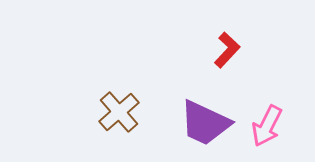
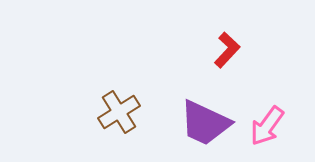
brown cross: rotated 9 degrees clockwise
pink arrow: rotated 9 degrees clockwise
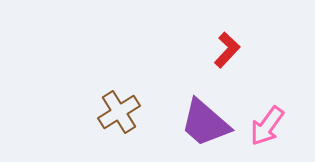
purple trapezoid: rotated 16 degrees clockwise
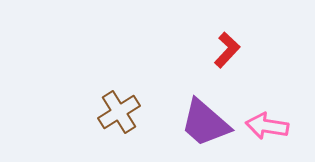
pink arrow: rotated 63 degrees clockwise
